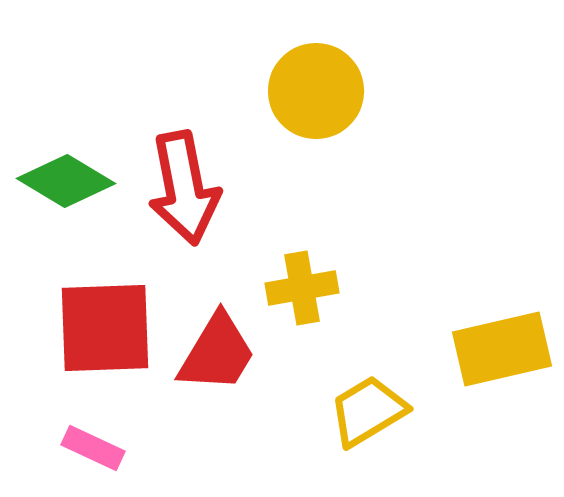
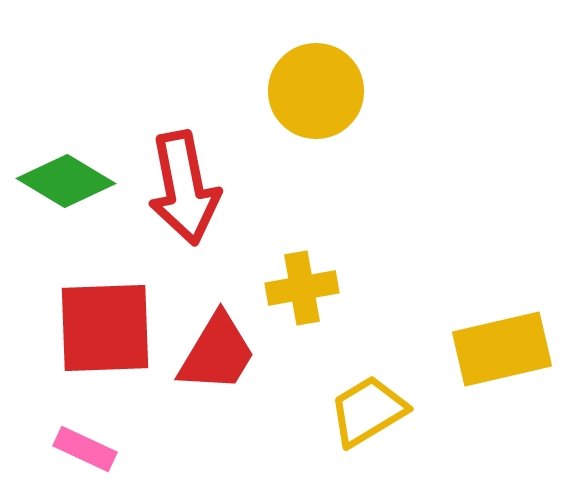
pink rectangle: moved 8 px left, 1 px down
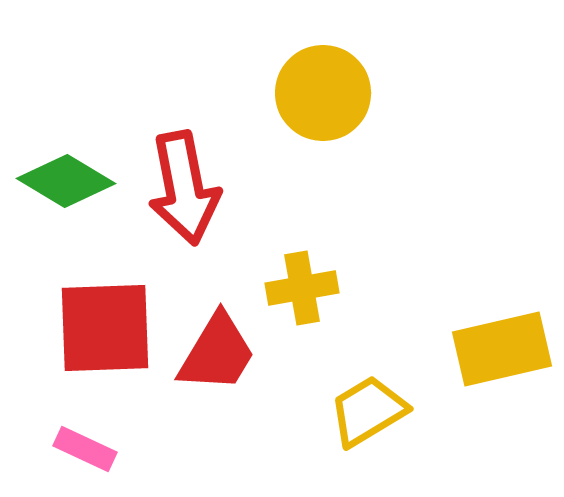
yellow circle: moved 7 px right, 2 px down
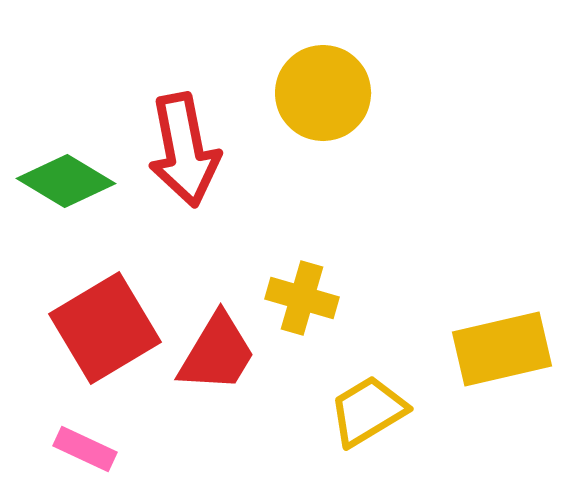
red arrow: moved 38 px up
yellow cross: moved 10 px down; rotated 26 degrees clockwise
red square: rotated 29 degrees counterclockwise
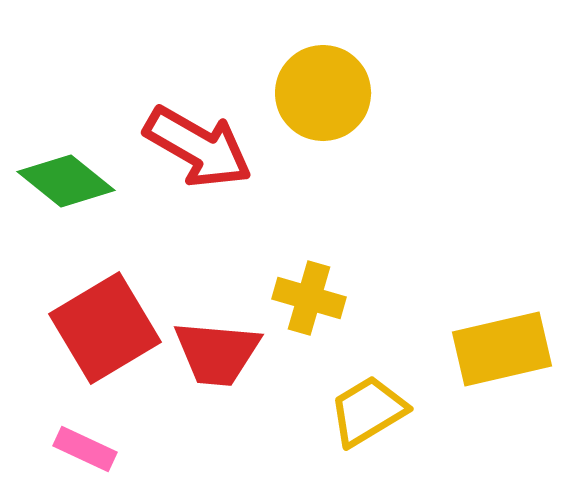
red arrow: moved 14 px right, 3 px up; rotated 49 degrees counterclockwise
green diamond: rotated 8 degrees clockwise
yellow cross: moved 7 px right
red trapezoid: rotated 64 degrees clockwise
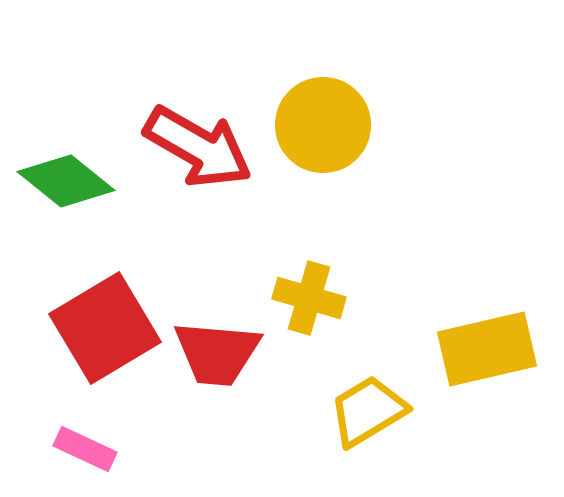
yellow circle: moved 32 px down
yellow rectangle: moved 15 px left
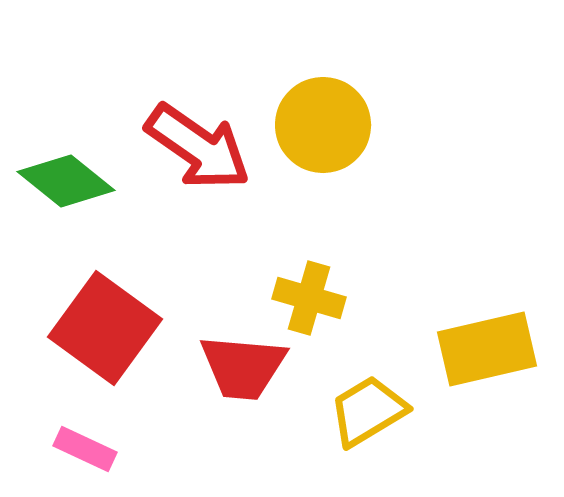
red arrow: rotated 5 degrees clockwise
red square: rotated 23 degrees counterclockwise
red trapezoid: moved 26 px right, 14 px down
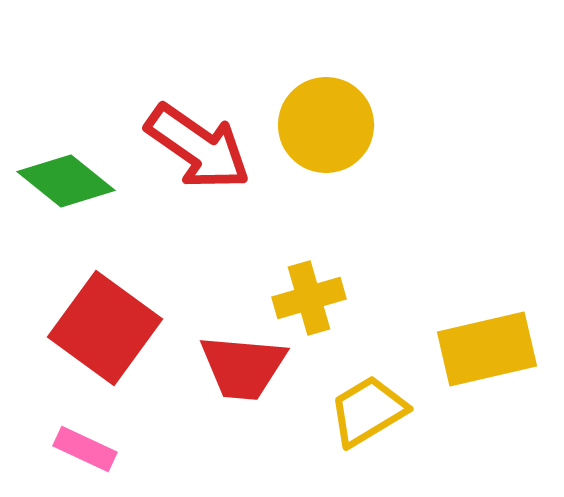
yellow circle: moved 3 px right
yellow cross: rotated 32 degrees counterclockwise
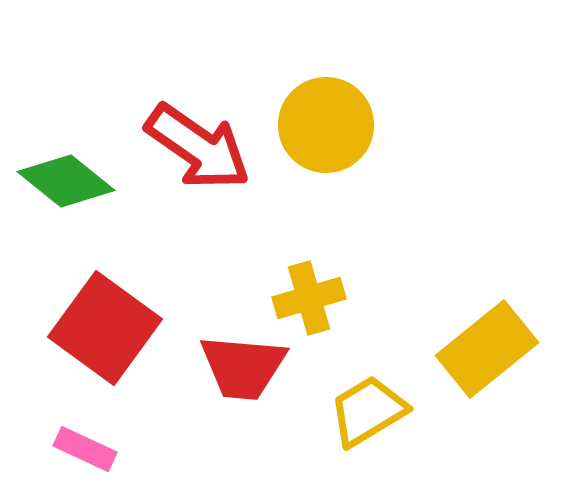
yellow rectangle: rotated 26 degrees counterclockwise
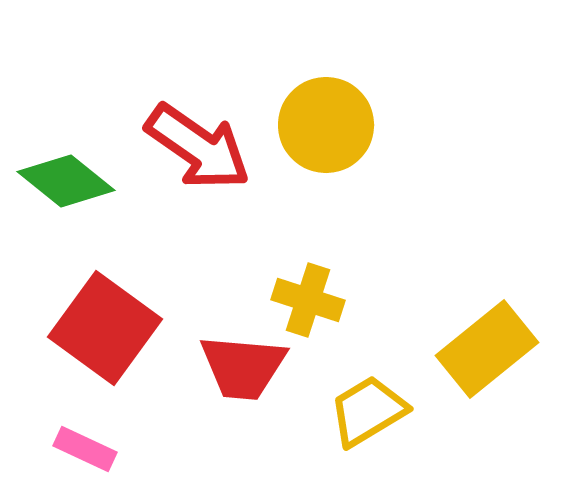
yellow cross: moved 1 px left, 2 px down; rotated 34 degrees clockwise
